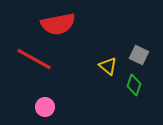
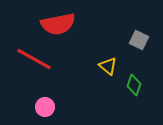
gray square: moved 15 px up
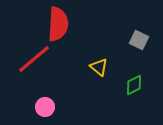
red semicircle: rotated 76 degrees counterclockwise
red line: rotated 69 degrees counterclockwise
yellow triangle: moved 9 px left, 1 px down
green diamond: rotated 45 degrees clockwise
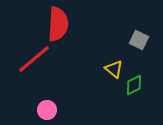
yellow triangle: moved 15 px right, 2 px down
pink circle: moved 2 px right, 3 px down
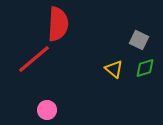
green diamond: moved 11 px right, 17 px up; rotated 10 degrees clockwise
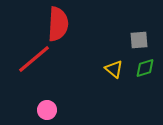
gray square: rotated 30 degrees counterclockwise
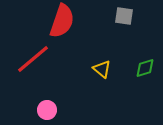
red semicircle: moved 4 px right, 3 px up; rotated 16 degrees clockwise
gray square: moved 15 px left, 24 px up; rotated 12 degrees clockwise
red line: moved 1 px left
yellow triangle: moved 12 px left
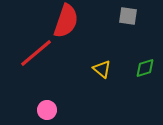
gray square: moved 4 px right
red semicircle: moved 4 px right
red line: moved 3 px right, 6 px up
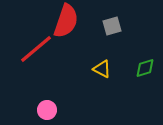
gray square: moved 16 px left, 10 px down; rotated 24 degrees counterclockwise
red line: moved 4 px up
yellow triangle: rotated 12 degrees counterclockwise
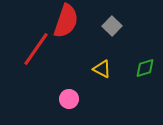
gray square: rotated 30 degrees counterclockwise
red line: rotated 15 degrees counterclockwise
pink circle: moved 22 px right, 11 px up
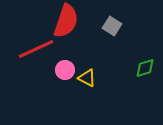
gray square: rotated 12 degrees counterclockwise
red line: rotated 30 degrees clockwise
yellow triangle: moved 15 px left, 9 px down
pink circle: moved 4 px left, 29 px up
